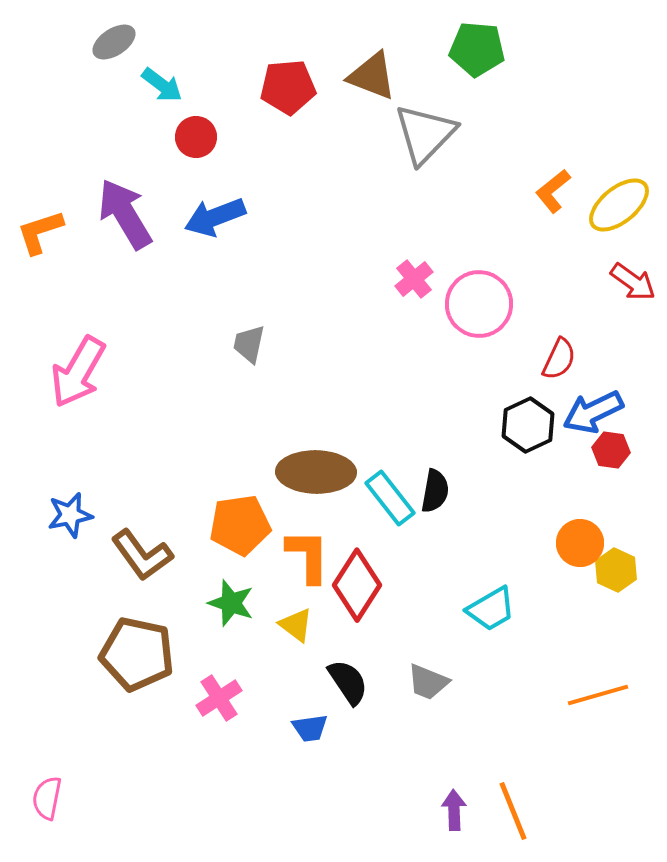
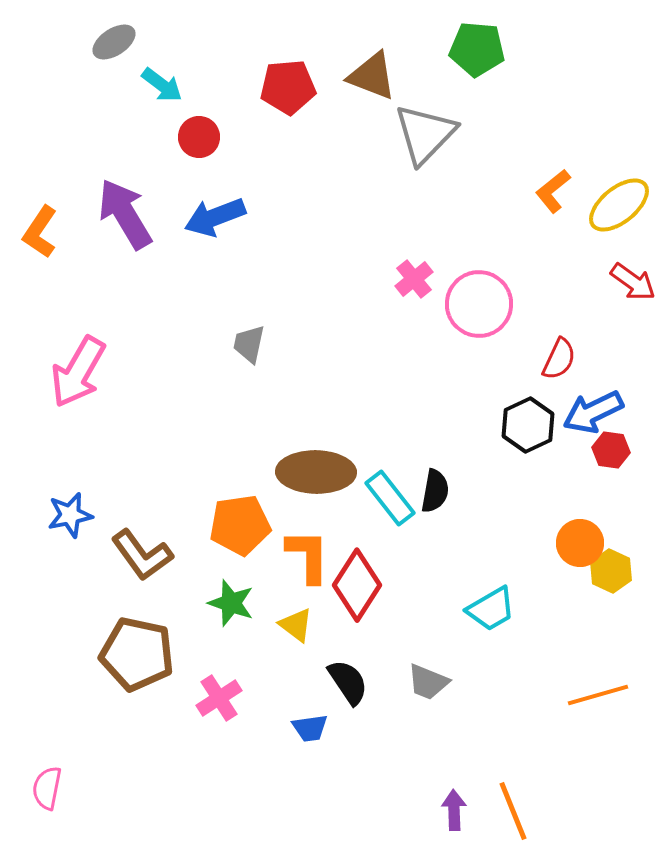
red circle at (196, 137): moved 3 px right
orange L-shape at (40, 232): rotated 38 degrees counterclockwise
yellow hexagon at (616, 570): moved 5 px left, 1 px down
pink semicircle at (47, 798): moved 10 px up
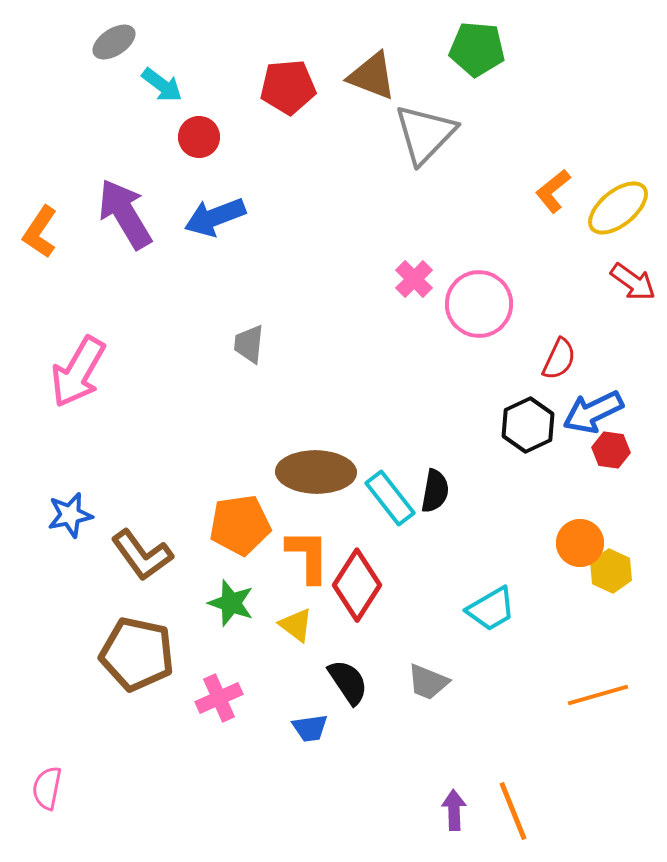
yellow ellipse at (619, 205): moved 1 px left, 3 px down
pink cross at (414, 279): rotated 6 degrees counterclockwise
gray trapezoid at (249, 344): rotated 6 degrees counterclockwise
pink cross at (219, 698): rotated 9 degrees clockwise
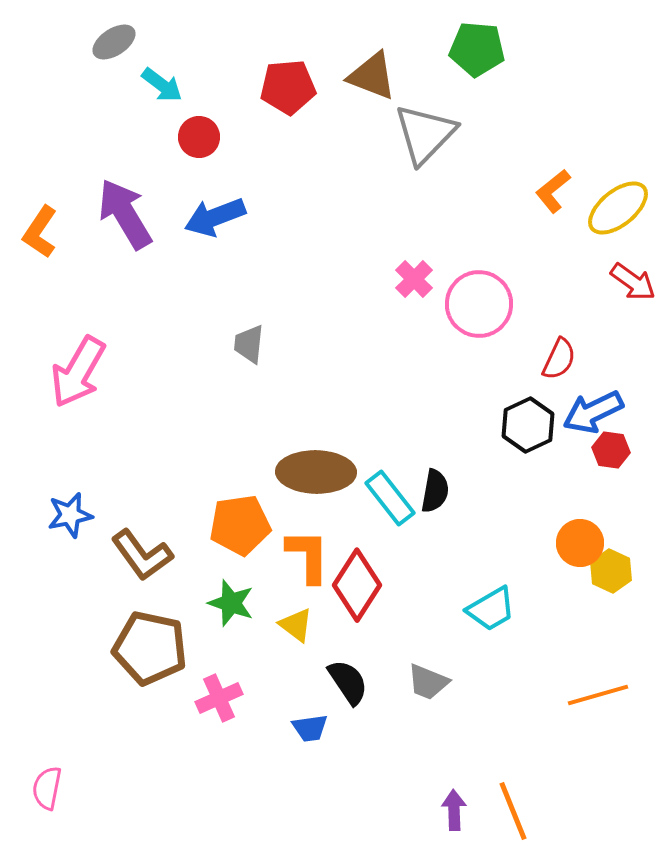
brown pentagon at (137, 654): moved 13 px right, 6 px up
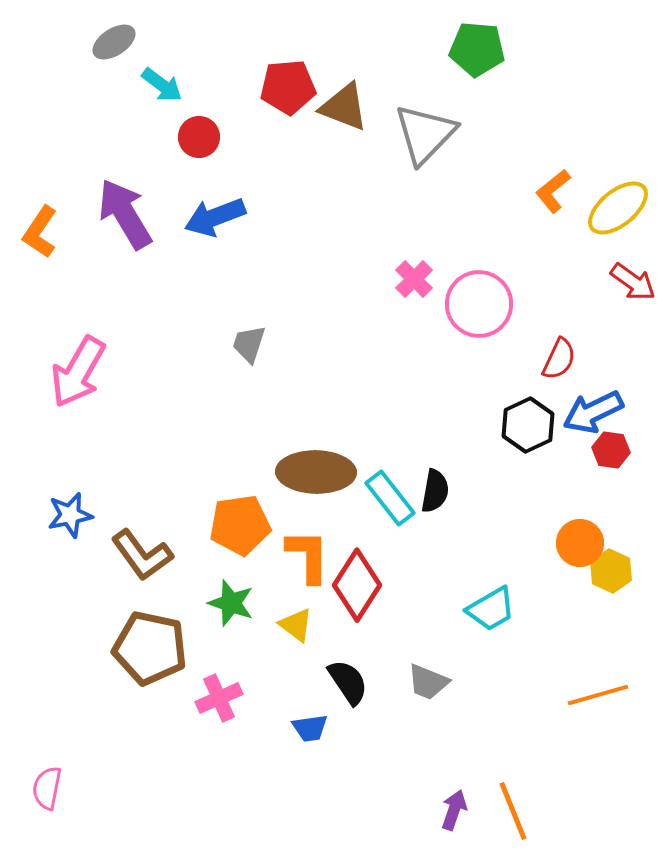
brown triangle at (372, 76): moved 28 px left, 31 px down
gray trapezoid at (249, 344): rotated 12 degrees clockwise
purple arrow at (454, 810): rotated 21 degrees clockwise
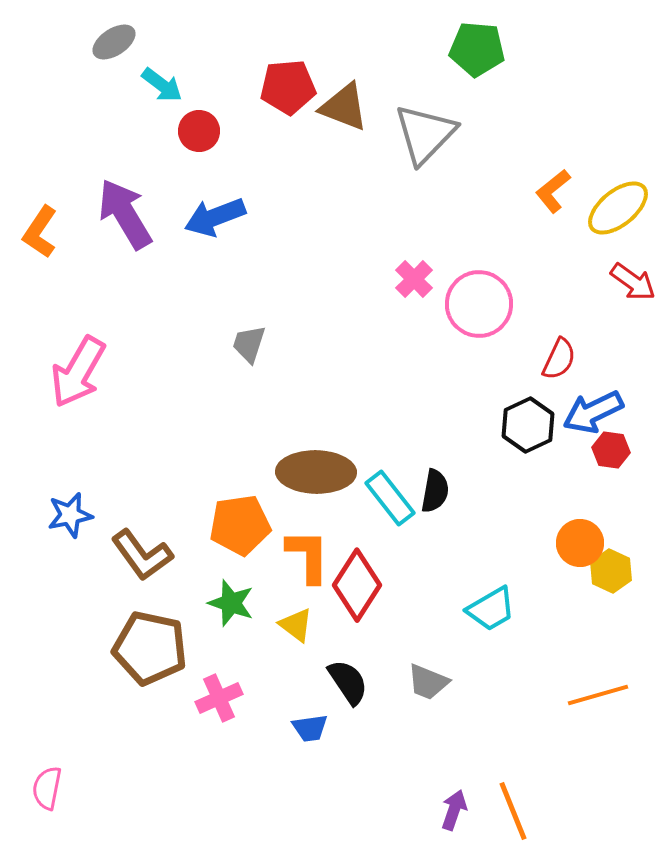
red circle at (199, 137): moved 6 px up
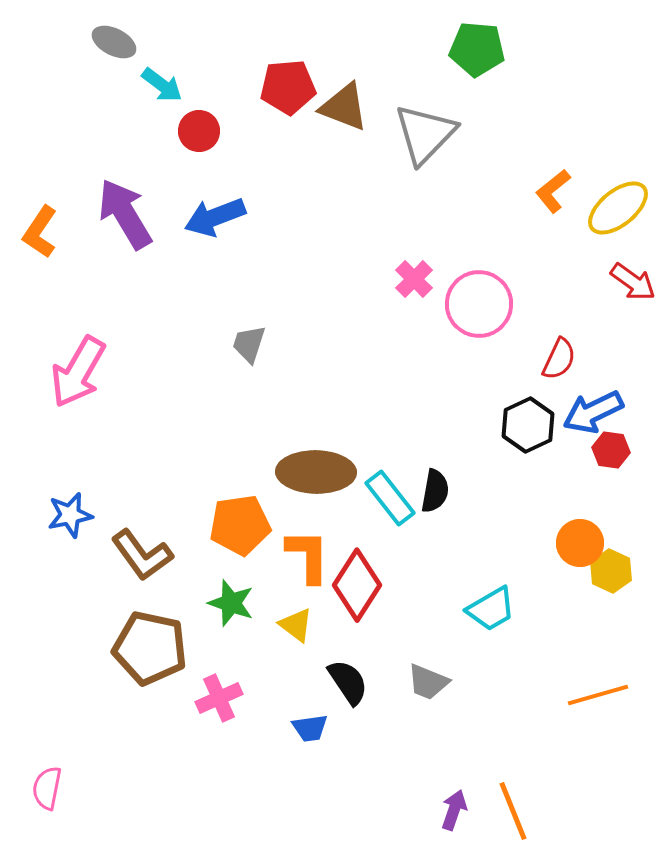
gray ellipse at (114, 42): rotated 60 degrees clockwise
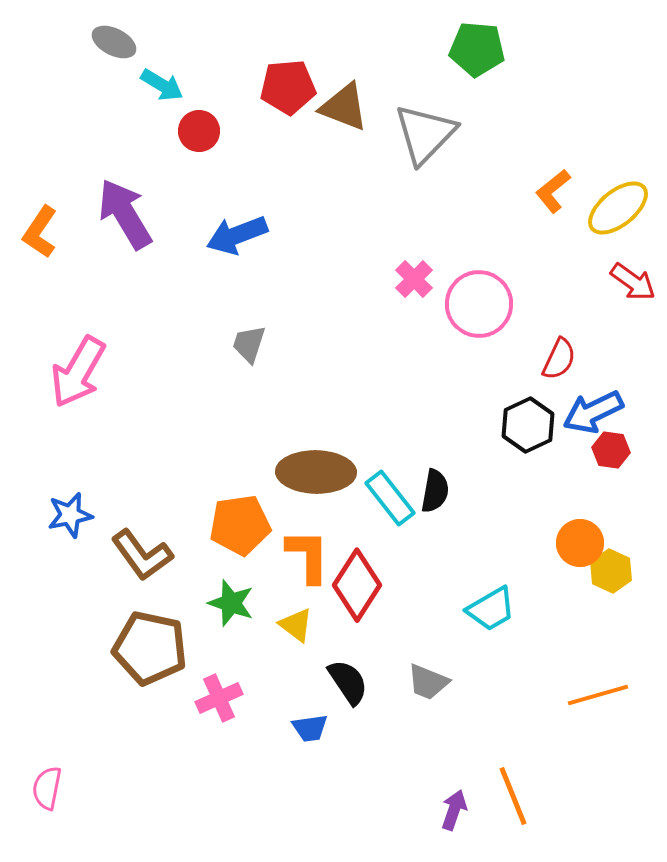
cyan arrow at (162, 85): rotated 6 degrees counterclockwise
blue arrow at (215, 217): moved 22 px right, 18 px down
orange line at (513, 811): moved 15 px up
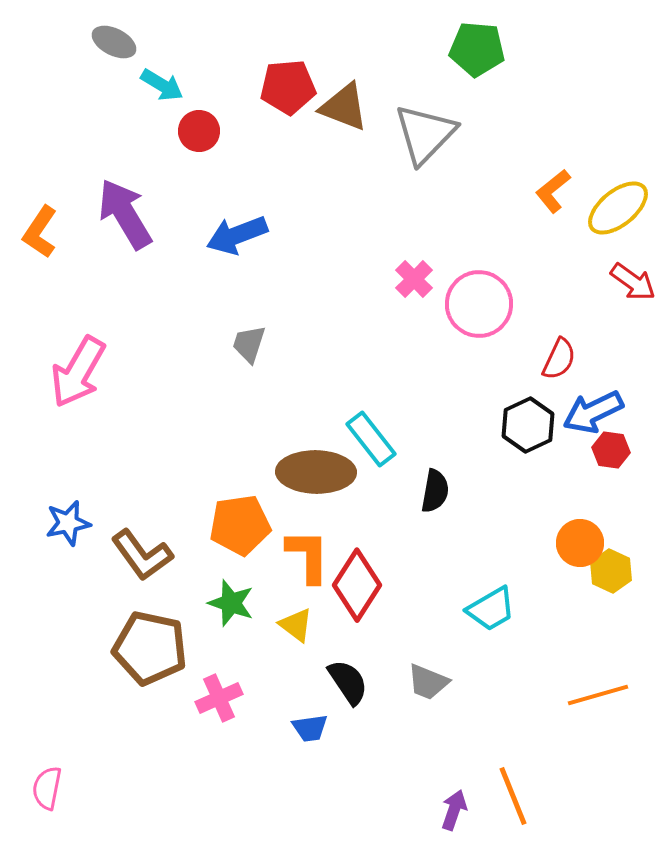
cyan rectangle at (390, 498): moved 19 px left, 59 px up
blue star at (70, 515): moved 2 px left, 8 px down
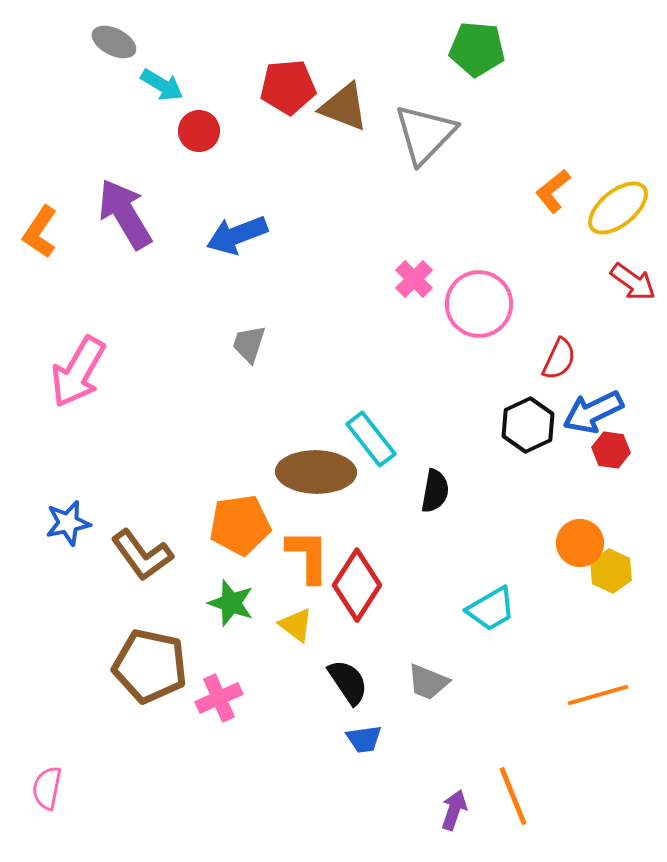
brown pentagon at (150, 648): moved 18 px down
blue trapezoid at (310, 728): moved 54 px right, 11 px down
